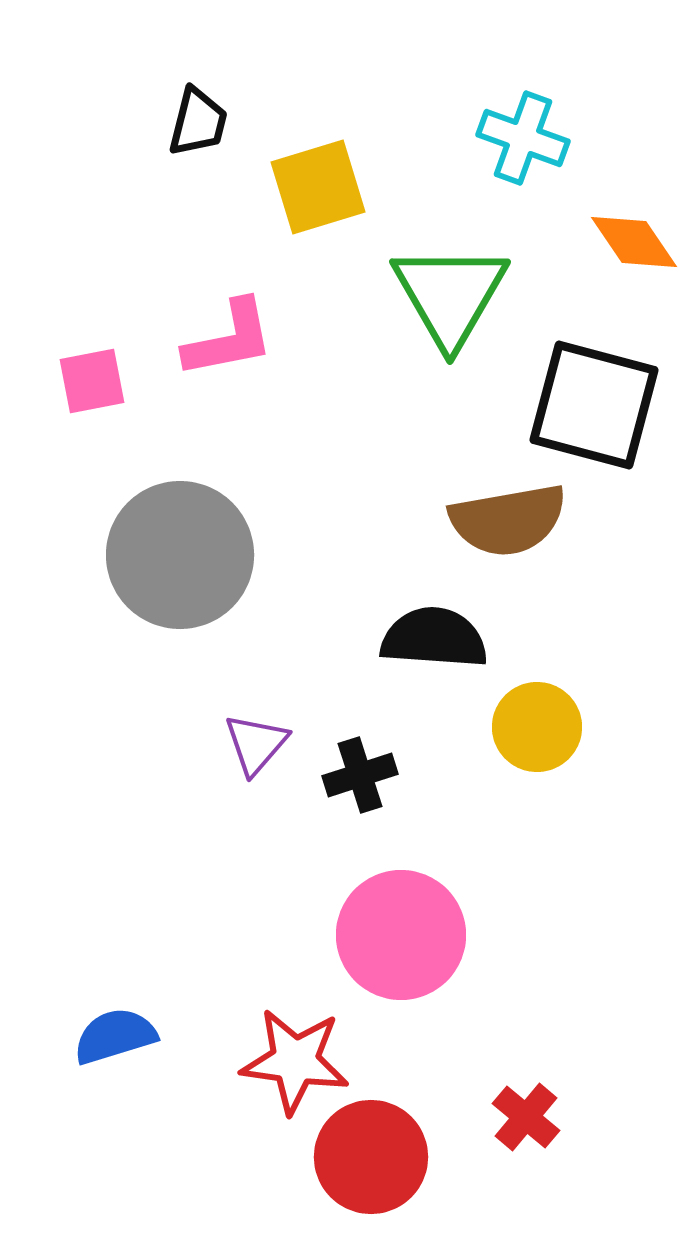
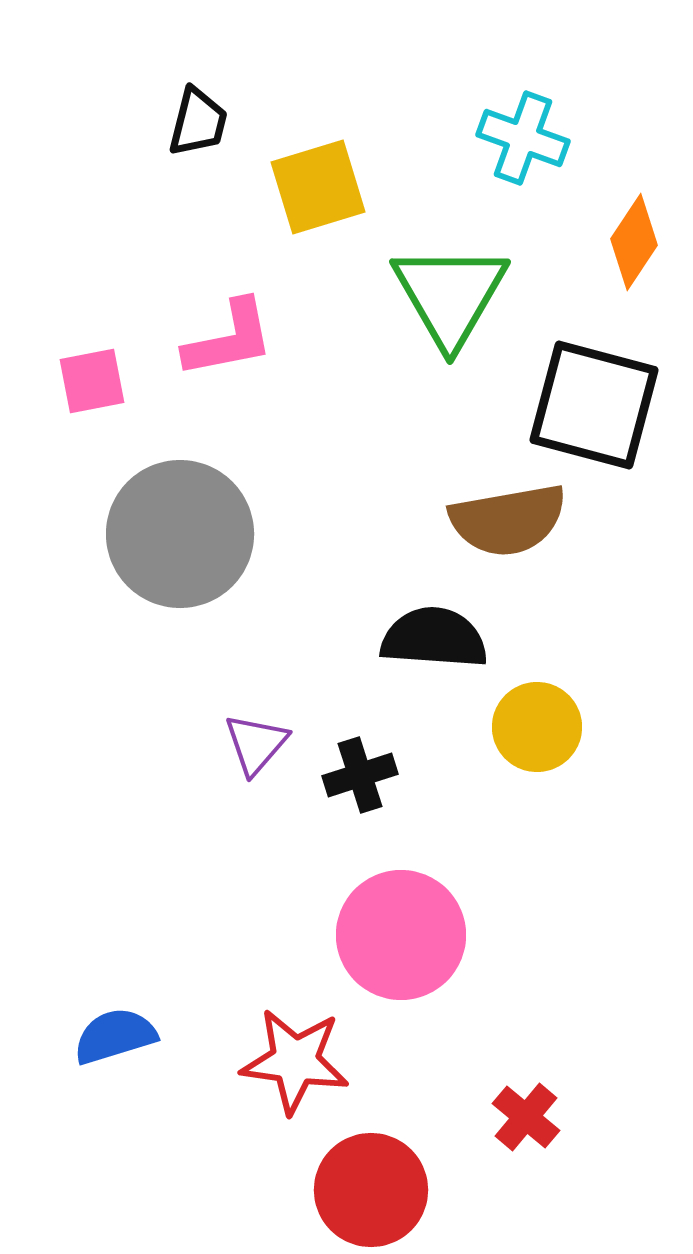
orange diamond: rotated 68 degrees clockwise
gray circle: moved 21 px up
red circle: moved 33 px down
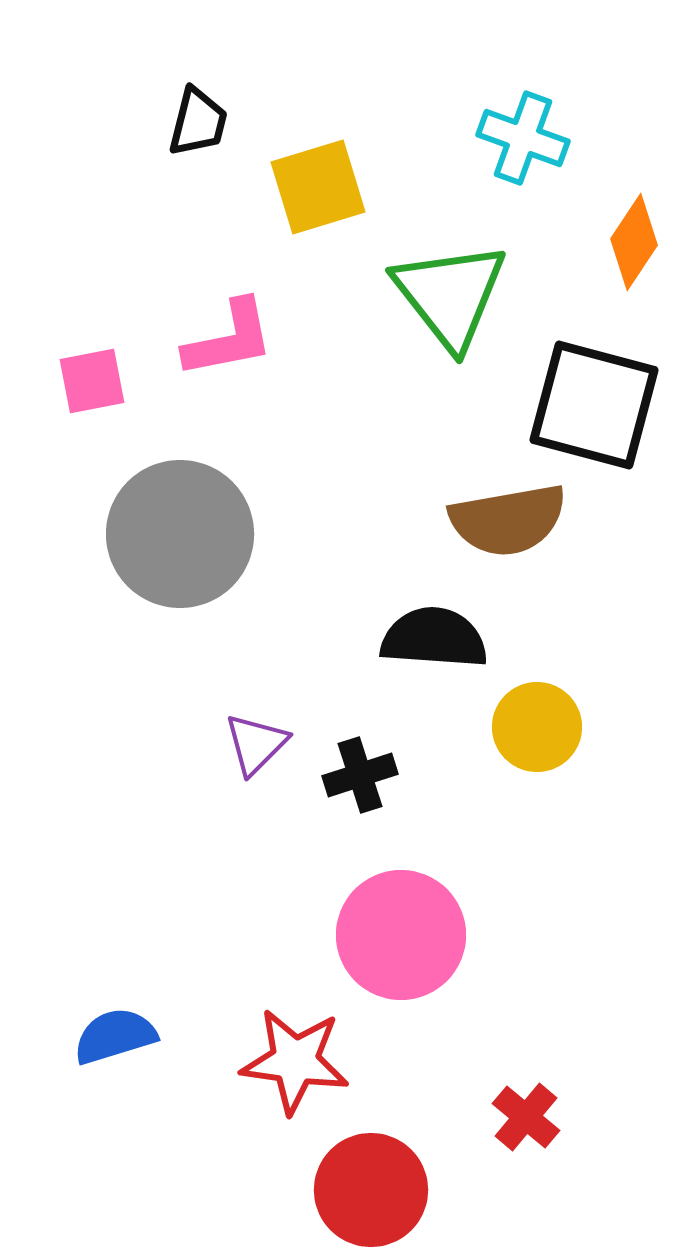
green triangle: rotated 8 degrees counterclockwise
purple triangle: rotated 4 degrees clockwise
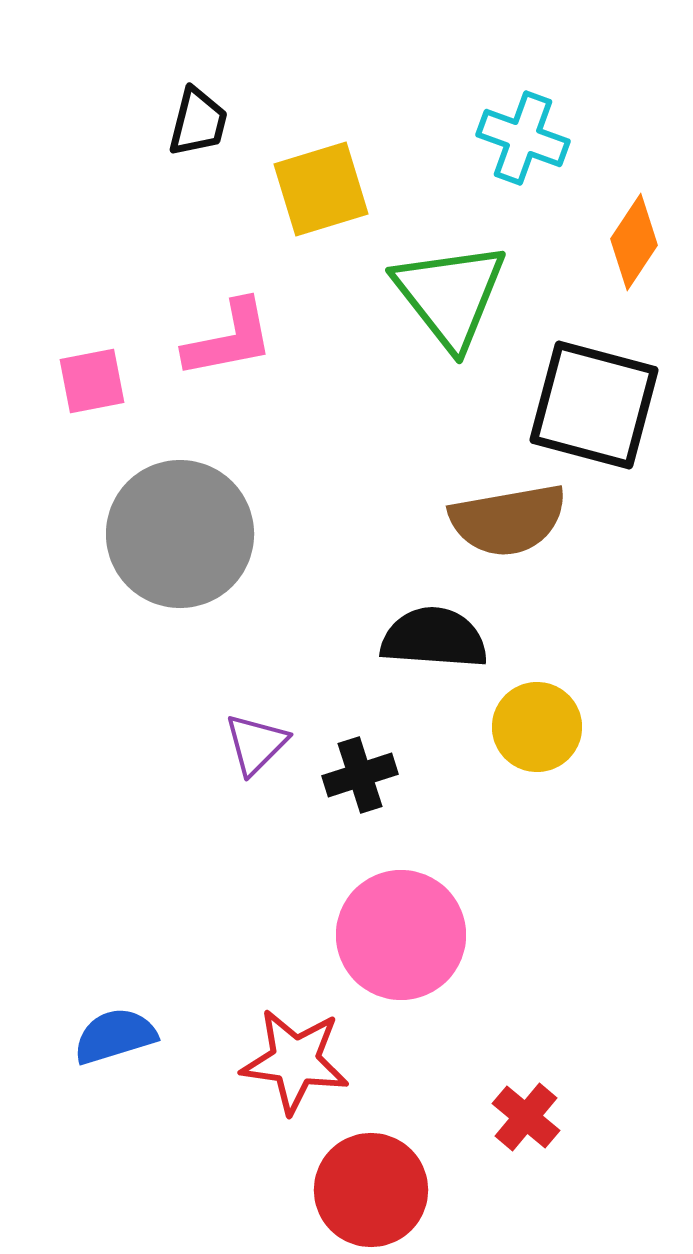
yellow square: moved 3 px right, 2 px down
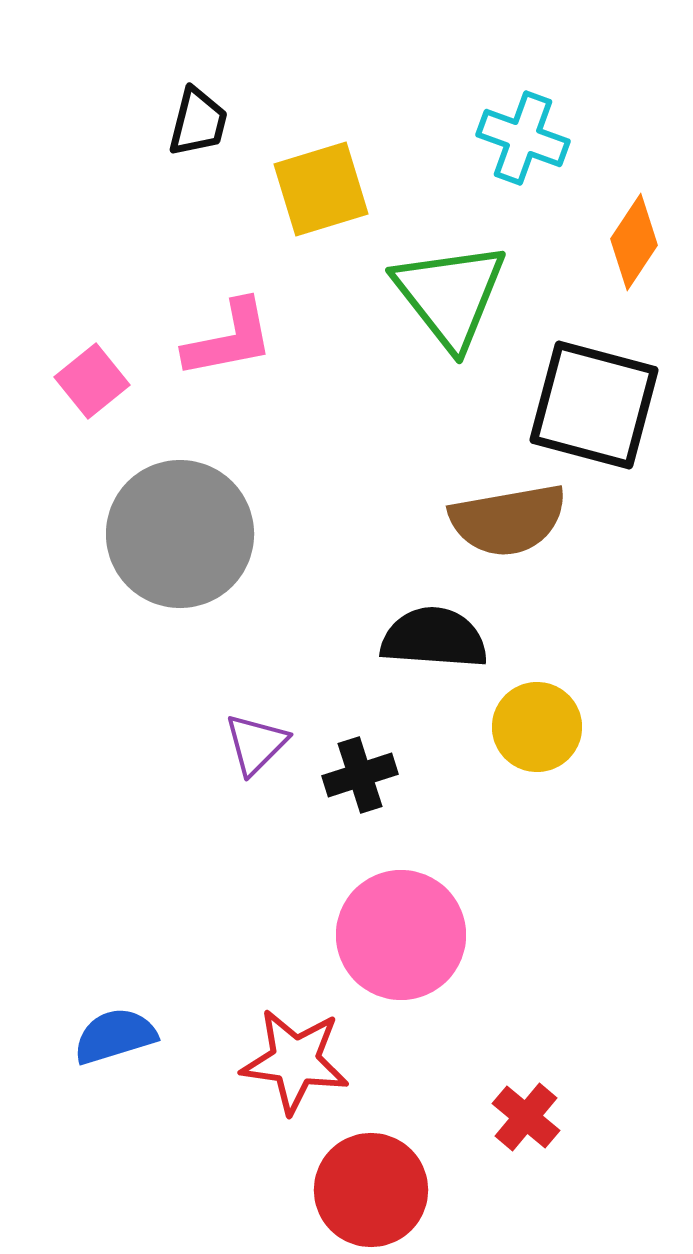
pink square: rotated 28 degrees counterclockwise
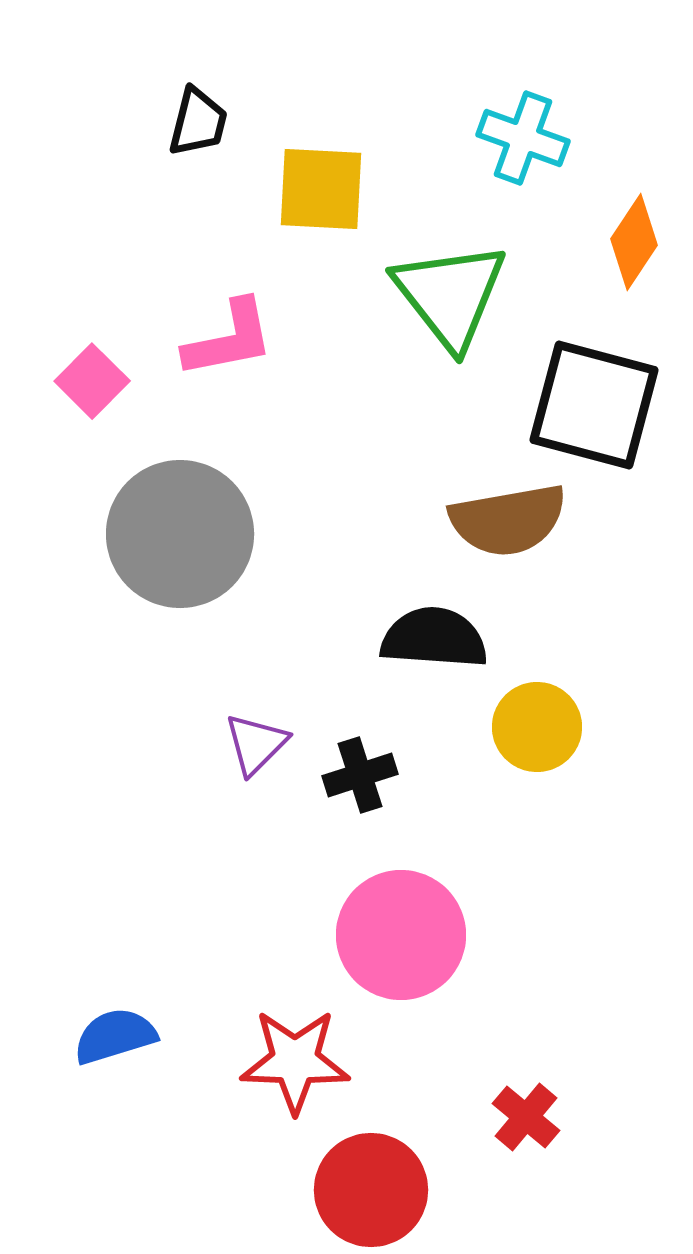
yellow square: rotated 20 degrees clockwise
pink square: rotated 6 degrees counterclockwise
red star: rotated 6 degrees counterclockwise
